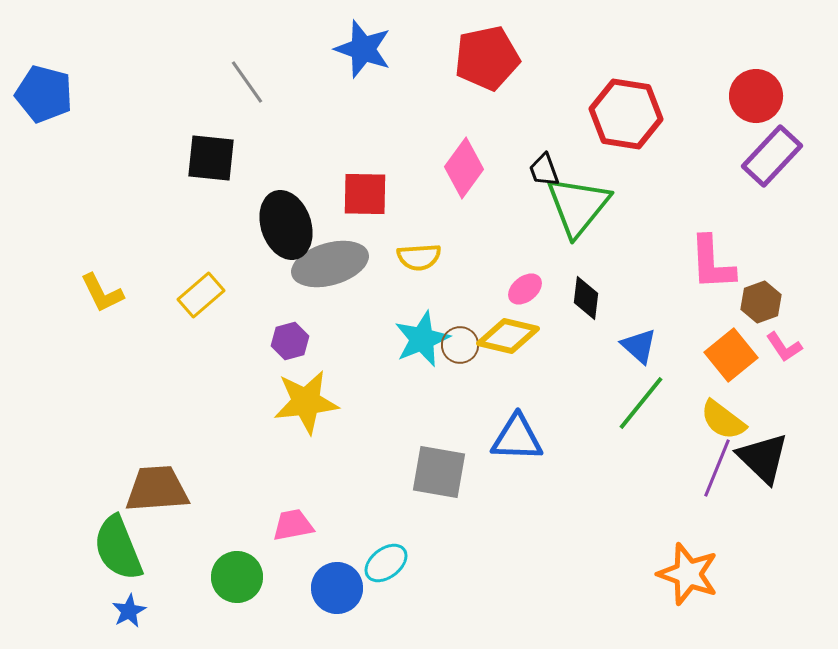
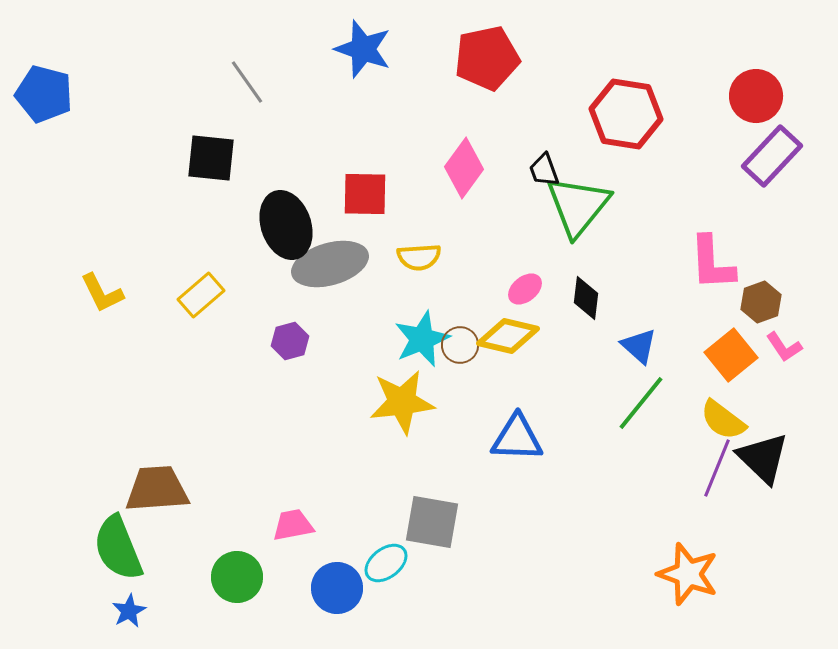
yellow star at (306, 402): moved 96 px right
gray square at (439, 472): moved 7 px left, 50 px down
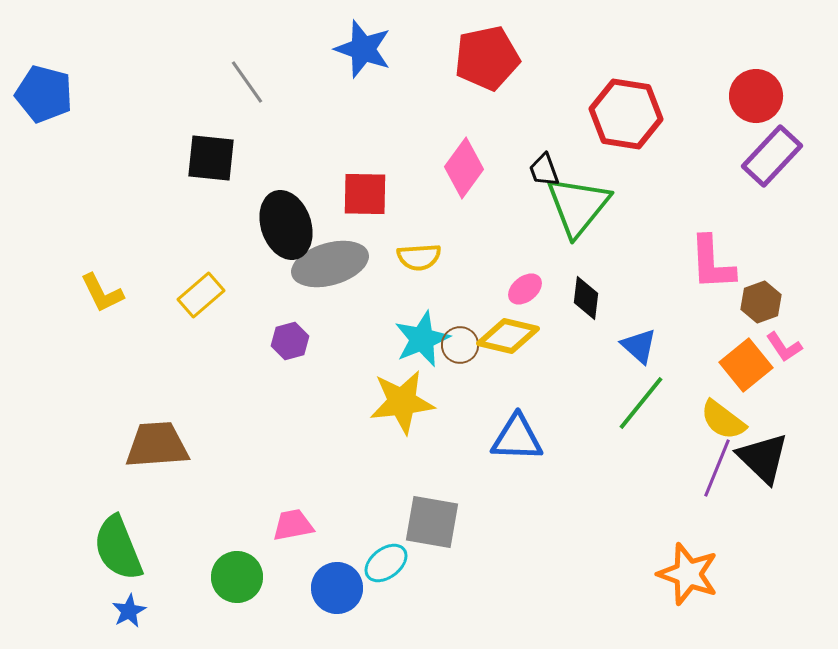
orange square at (731, 355): moved 15 px right, 10 px down
brown trapezoid at (157, 489): moved 44 px up
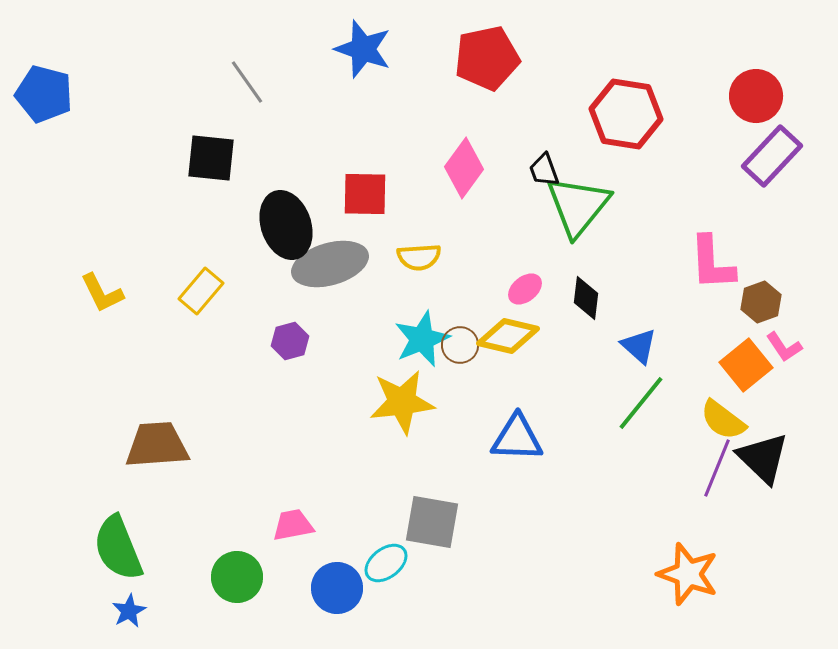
yellow rectangle at (201, 295): moved 4 px up; rotated 9 degrees counterclockwise
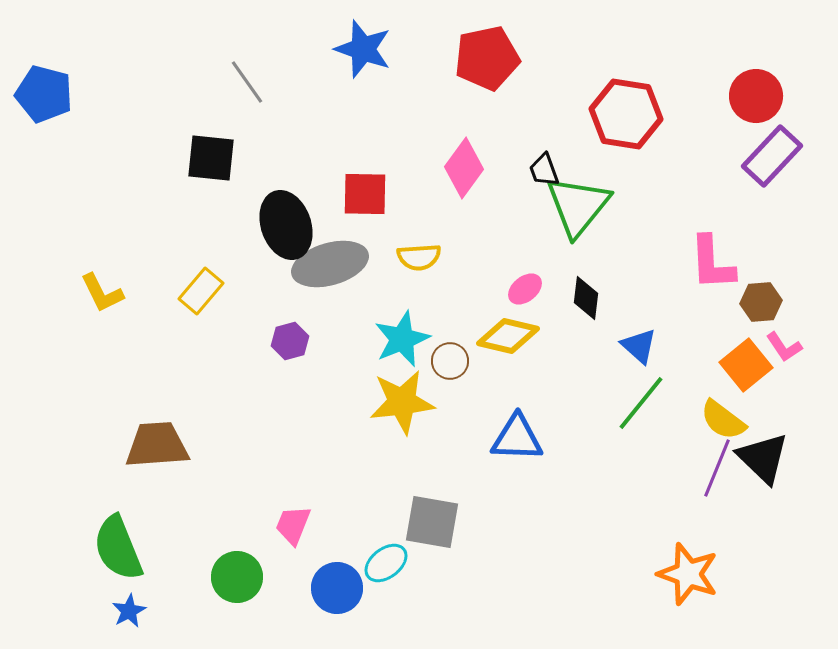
brown hexagon at (761, 302): rotated 15 degrees clockwise
cyan star at (422, 339): moved 20 px left
brown circle at (460, 345): moved 10 px left, 16 px down
pink trapezoid at (293, 525): rotated 57 degrees counterclockwise
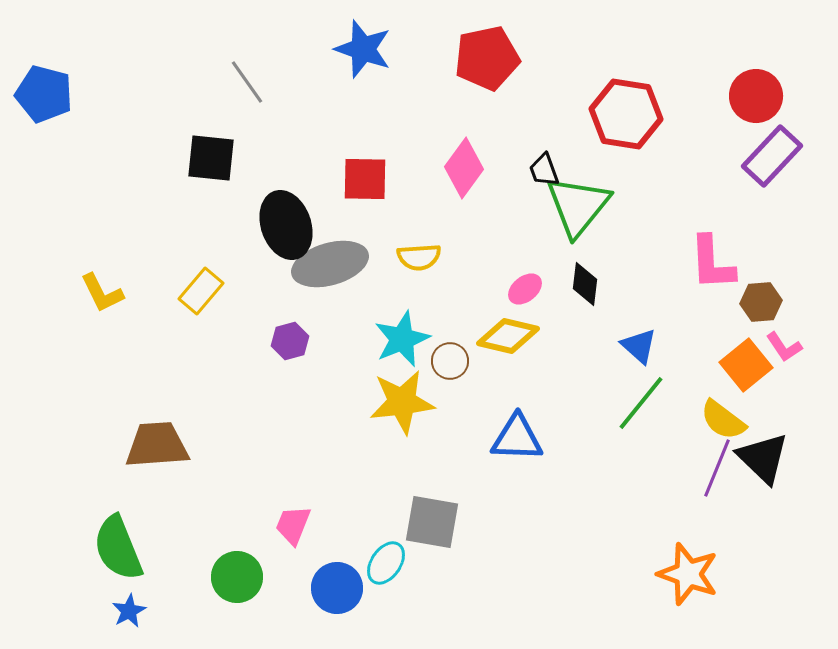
red square at (365, 194): moved 15 px up
black diamond at (586, 298): moved 1 px left, 14 px up
cyan ellipse at (386, 563): rotated 18 degrees counterclockwise
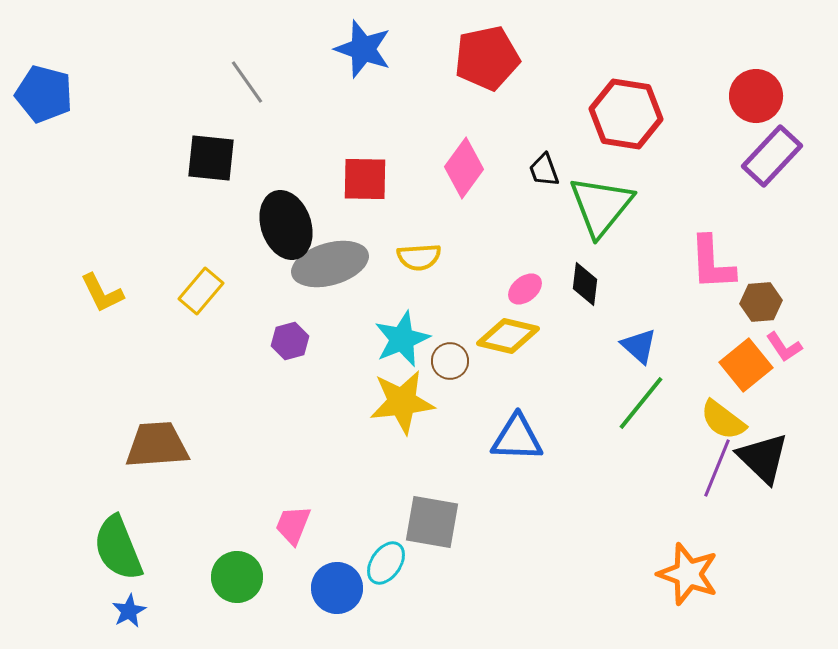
green triangle at (578, 206): moved 23 px right
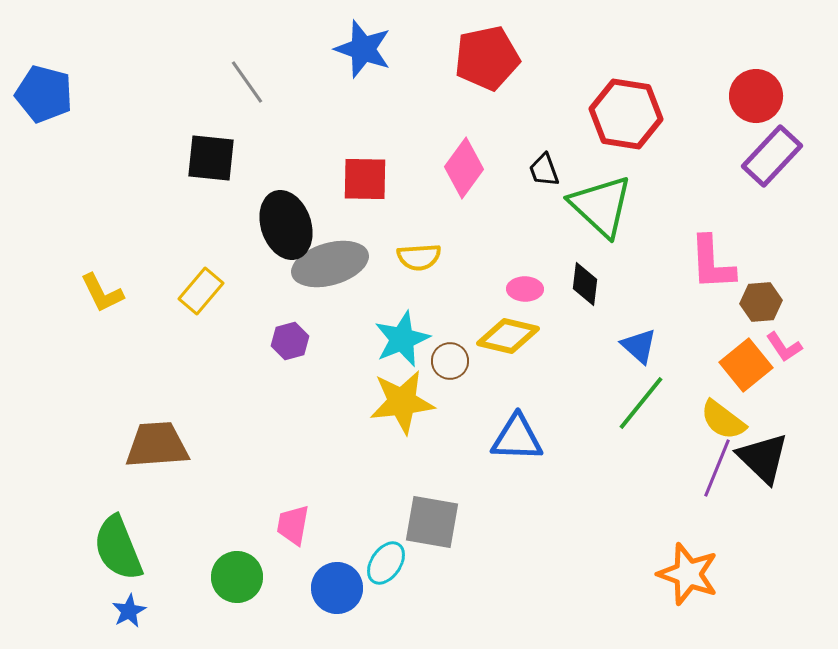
green triangle at (601, 206): rotated 26 degrees counterclockwise
pink ellipse at (525, 289): rotated 40 degrees clockwise
pink trapezoid at (293, 525): rotated 12 degrees counterclockwise
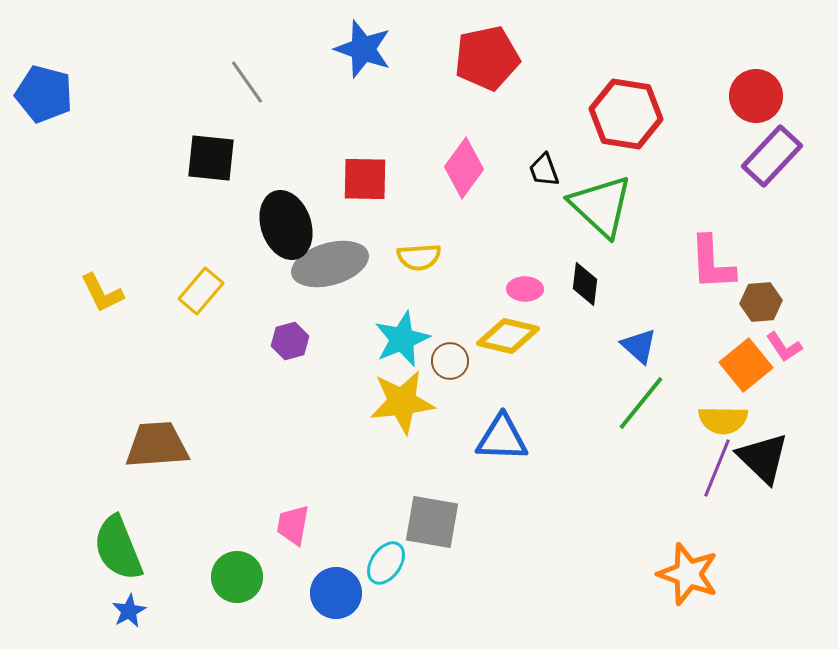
yellow semicircle at (723, 420): rotated 36 degrees counterclockwise
blue triangle at (517, 438): moved 15 px left
blue circle at (337, 588): moved 1 px left, 5 px down
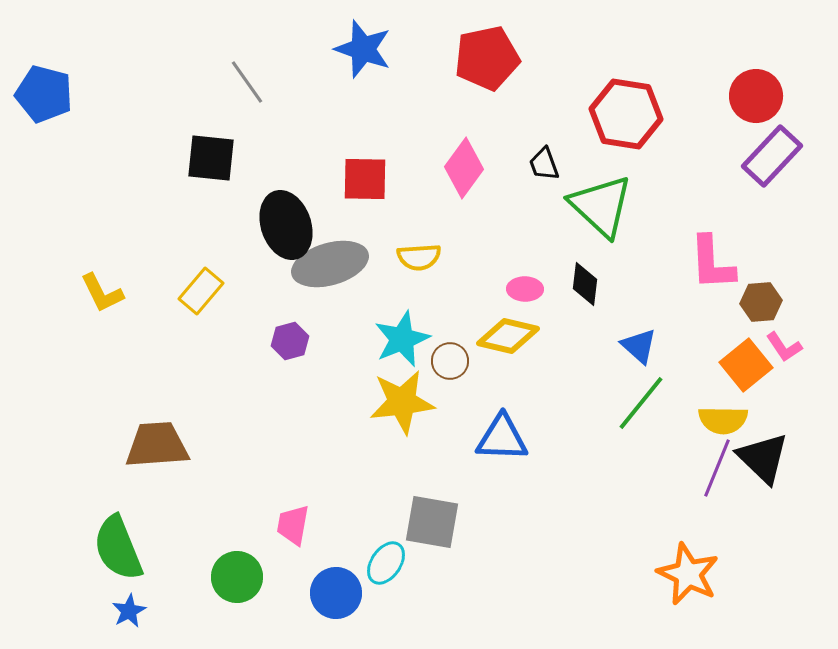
black trapezoid at (544, 170): moved 6 px up
orange star at (688, 574): rotated 6 degrees clockwise
